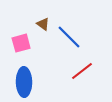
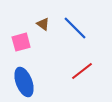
blue line: moved 6 px right, 9 px up
pink square: moved 1 px up
blue ellipse: rotated 20 degrees counterclockwise
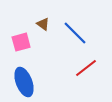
blue line: moved 5 px down
red line: moved 4 px right, 3 px up
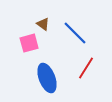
pink square: moved 8 px right, 1 px down
red line: rotated 20 degrees counterclockwise
blue ellipse: moved 23 px right, 4 px up
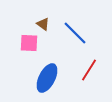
pink square: rotated 18 degrees clockwise
red line: moved 3 px right, 2 px down
blue ellipse: rotated 48 degrees clockwise
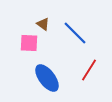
blue ellipse: rotated 64 degrees counterclockwise
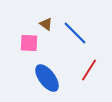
brown triangle: moved 3 px right
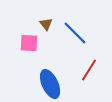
brown triangle: rotated 16 degrees clockwise
blue ellipse: moved 3 px right, 6 px down; rotated 12 degrees clockwise
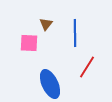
brown triangle: rotated 16 degrees clockwise
blue line: rotated 44 degrees clockwise
red line: moved 2 px left, 3 px up
